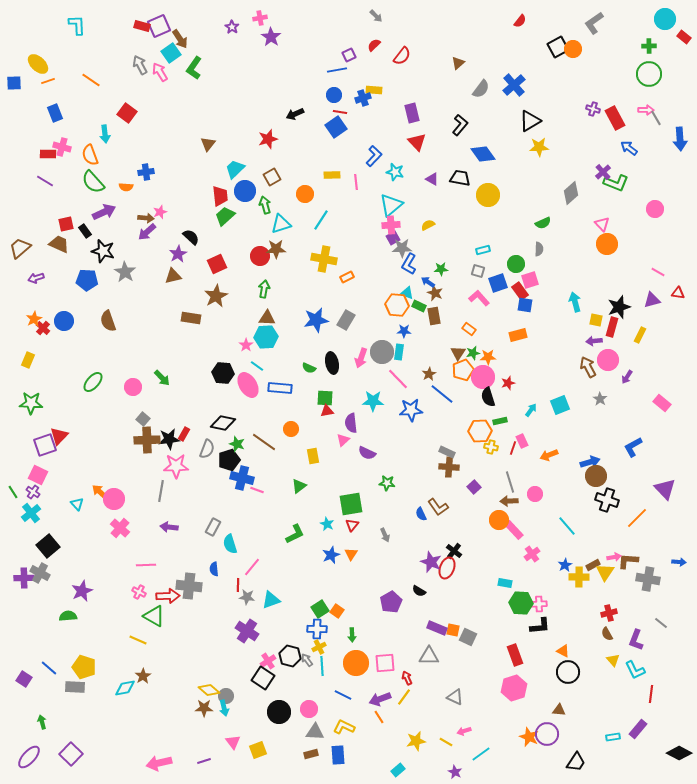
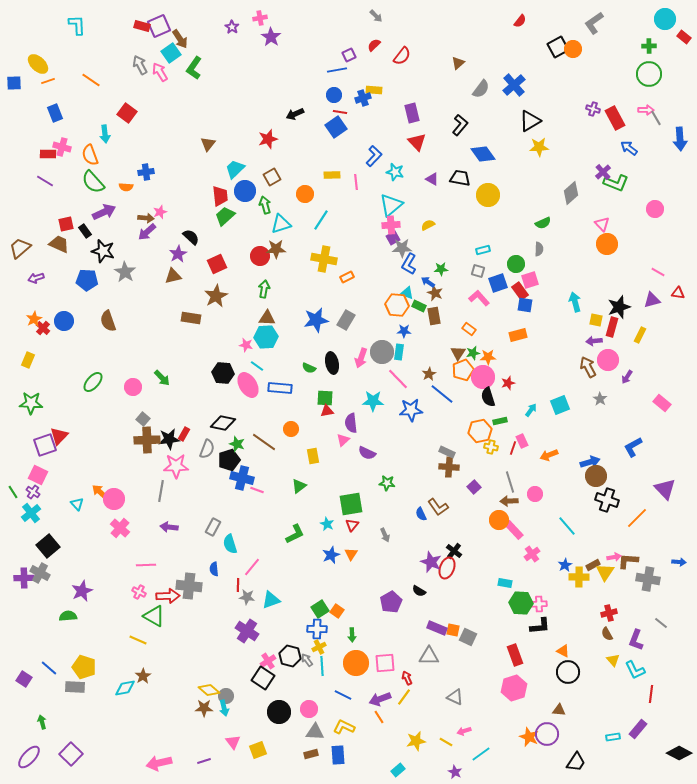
pink star at (246, 345): rotated 24 degrees counterclockwise
orange hexagon at (480, 431): rotated 10 degrees counterclockwise
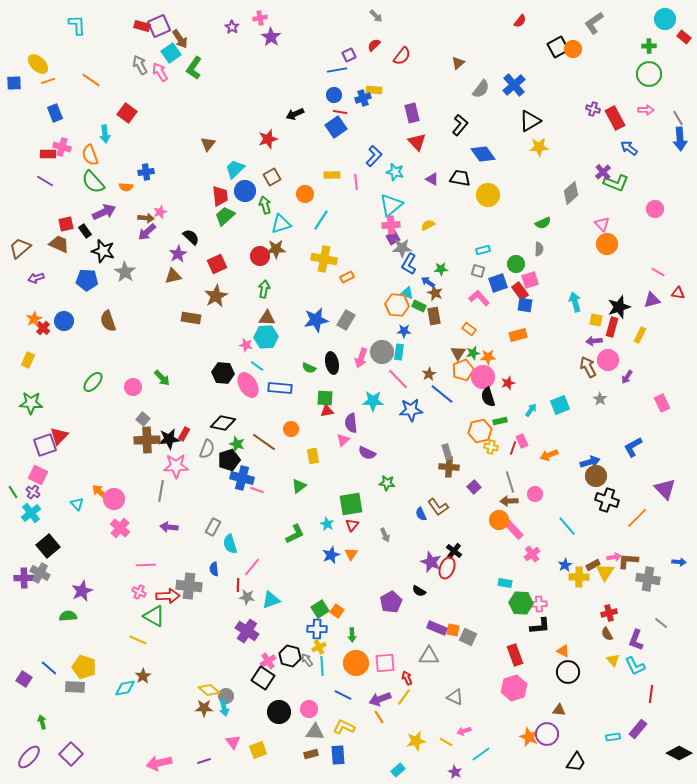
gray line at (656, 118): moved 22 px right
pink rectangle at (662, 403): rotated 24 degrees clockwise
gray rectangle at (447, 452): rotated 49 degrees clockwise
cyan L-shape at (635, 670): moved 4 px up
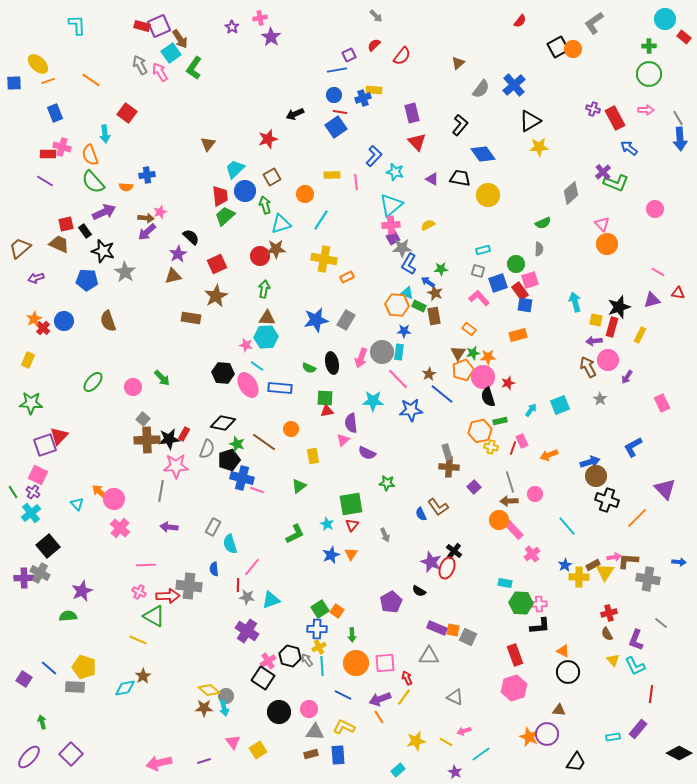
blue cross at (146, 172): moved 1 px right, 3 px down
yellow square at (258, 750): rotated 12 degrees counterclockwise
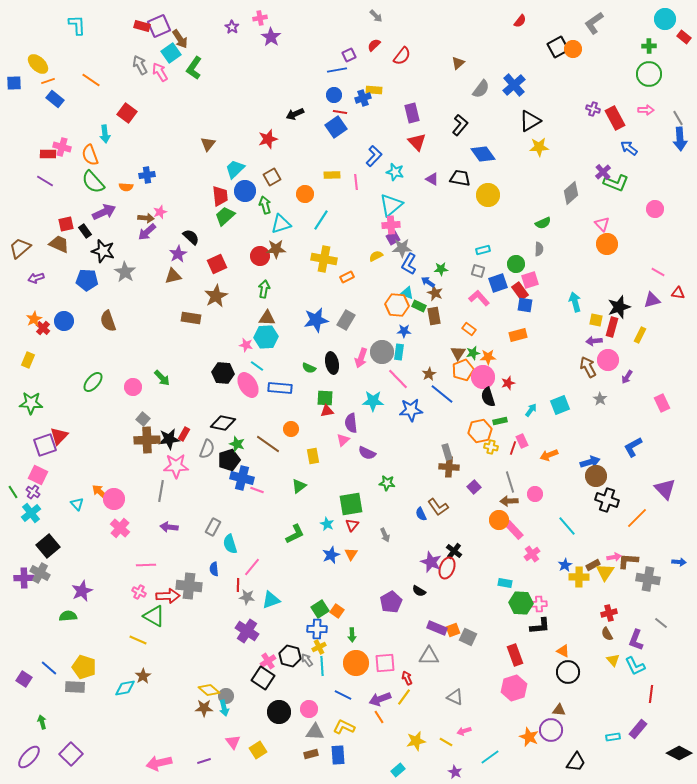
blue rectangle at (55, 113): moved 14 px up; rotated 30 degrees counterclockwise
yellow semicircle at (428, 225): moved 52 px left, 31 px down
brown line at (264, 442): moved 4 px right, 2 px down
orange square at (453, 630): rotated 32 degrees counterclockwise
purple circle at (547, 734): moved 4 px right, 4 px up
cyan line at (481, 754): moved 9 px right, 3 px down
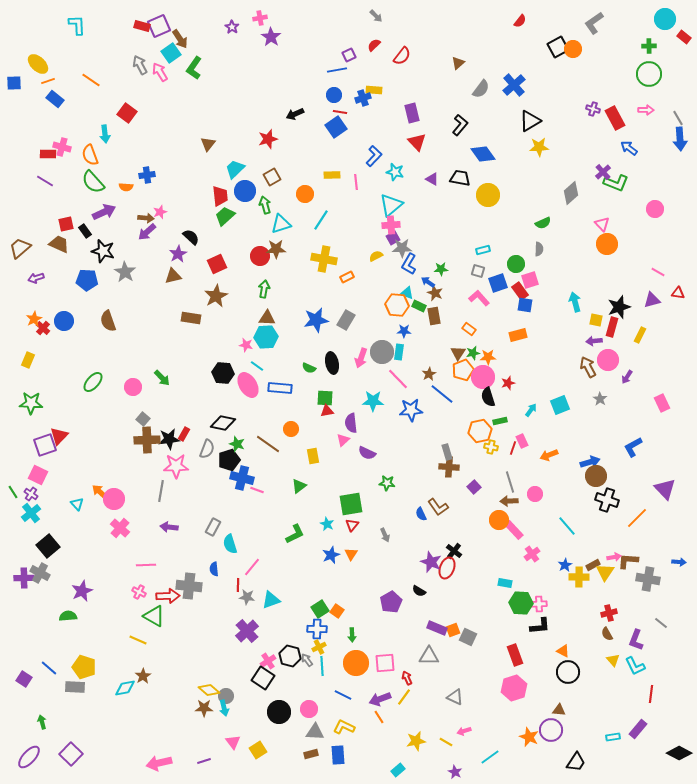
purple cross at (33, 492): moved 2 px left, 2 px down
purple cross at (247, 631): rotated 15 degrees clockwise
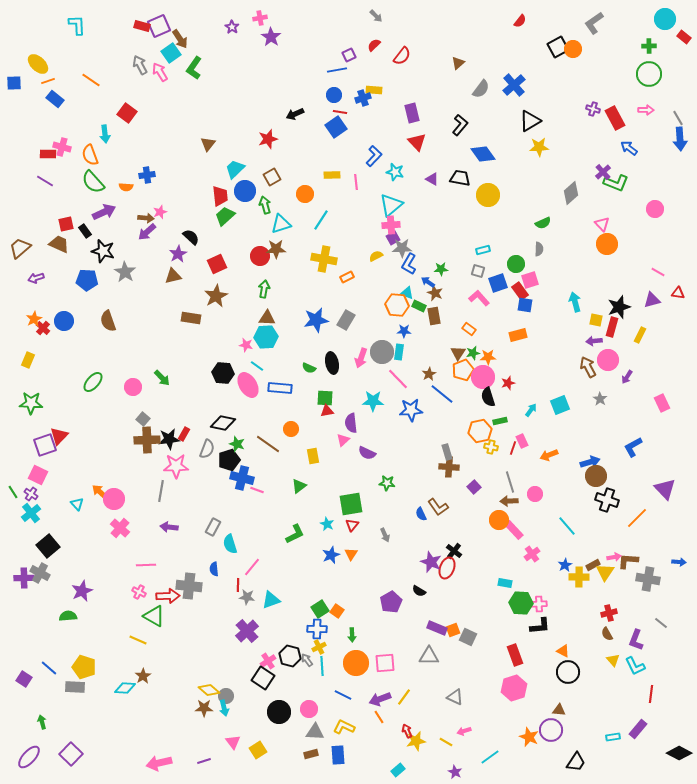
red arrow at (407, 678): moved 53 px down
cyan diamond at (125, 688): rotated 15 degrees clockwise
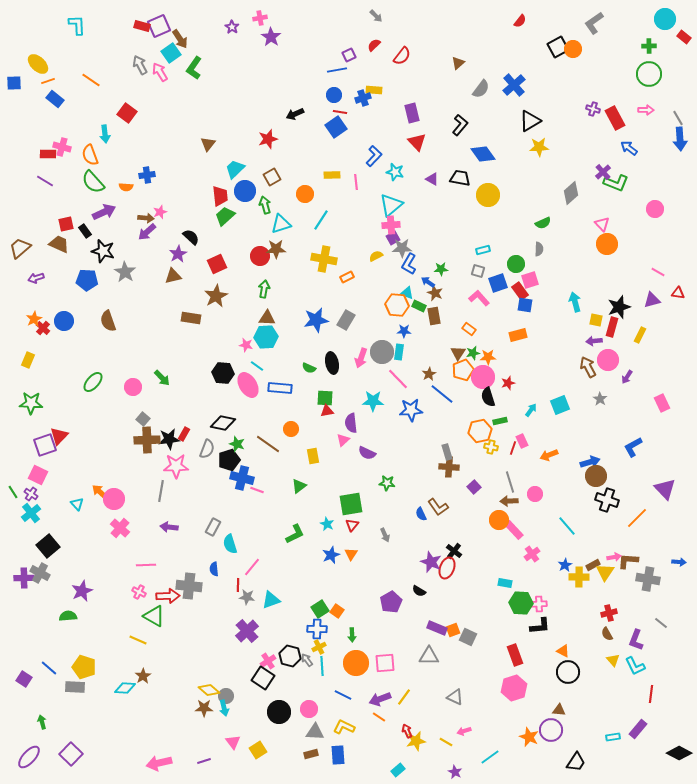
orange line at (379, 717): rotated 24 degrees counterclockwise
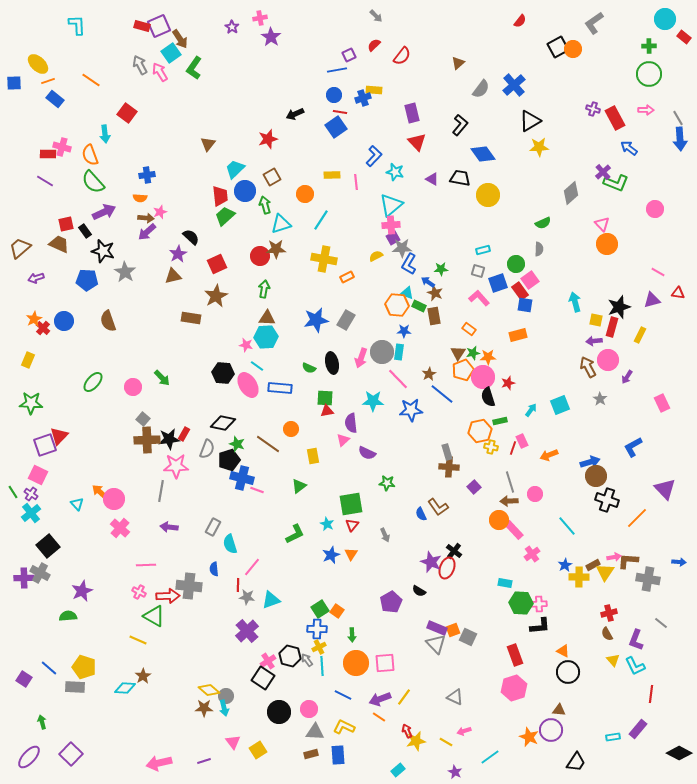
orange semicircle at (126, 187): moved 14 px right, 11 px down
pink square at (530, 280): rotated 18 degrees counterclockwise
gray triangle at (429, 656): moved 7 px right, 12 px up; rotated 45 degrees clockwise
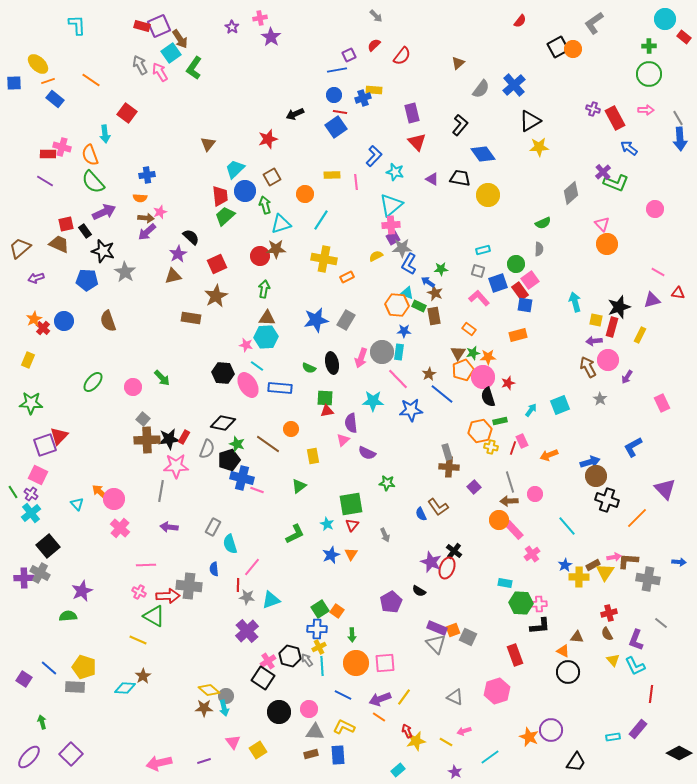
red rectangle at (184, 434): moved 3 px down
pink hexagon at (514, 688): moved 17 px left, 3 px down
brown triangle at (559, 710): moved 18 px right, 73 px up
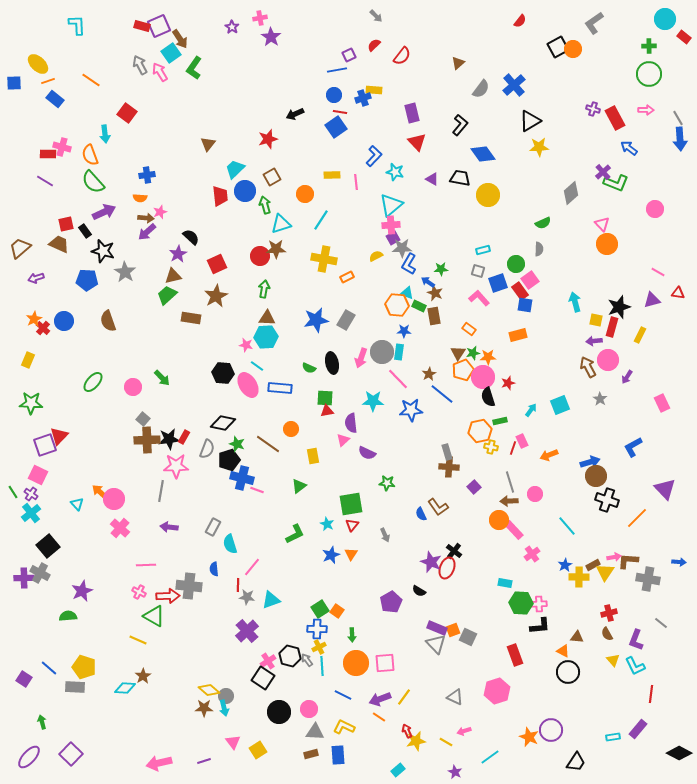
green trapezoid at (225, 216): moved 58 px left, 79 px down
